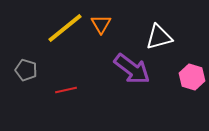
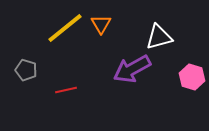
purple arrow: rotated 114 degrees clockwise
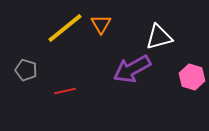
red line: moved 1 px left, 1 px down
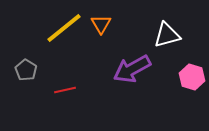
yellow line: moved 1 px left
white triangle: moved 8 px right, 2 px up
gray pentagon: rotated 15 degrees clockwise
red line: moved 1 px up
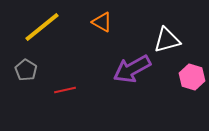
orange triangle: moved 1 px right, 2 px up; rotated 30 degrees counterclockwise
yellow line: moved 22 px left, 1 px up
white triangle: moved 5 px down
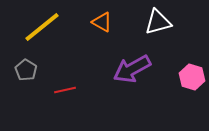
white triangle: moved 9 px left, 18 px up
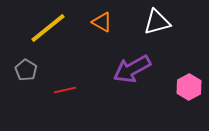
white triangle: moved 1 px left
yellow line: moved 6 px right, 1 px down
pink hexagon: moved 3 px left, 10 px down; rotated 15 degrees clockwise
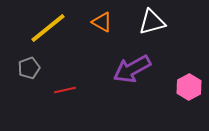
white triangle: moved 5 px left
gray pentagon: moved 3 px right, 2 px up; rotated 20 degrees clockwise
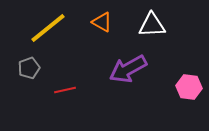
white triangle: moved 3 px down; rotated 12 degrees clockwise
purple arrow: moved 4 px left
pink hexagon: rotated 25 degrees counterclockwise
